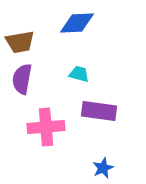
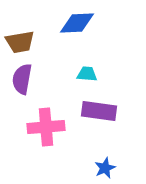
cyan trapezoid: moved 8 px right; rotated 10 degrees counterclockwise
blue star: moved 2 px right
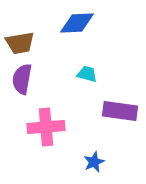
brown trapezoid: moved 1 px down
cyan trapezoid: rotated 10 degrees clockwise
purple rectangle: moved 21 px right
blue star: moved 11 px left, 6 px up
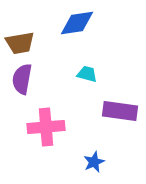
blue diamond: rotated 6 degrees counterclockwise
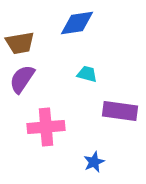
purple semicircle: rotated 24 degrees clockwise
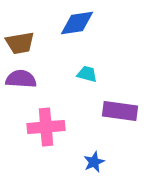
purple semicircle: moved 1 px left; rotated 60 degrees clockwise
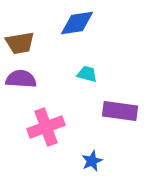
pink cross: rotated 15 degrees counterclockwise
blue star: moved 2 px left, 1 px up
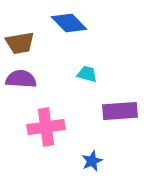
blue diamond: moved 8 px left; rotated 54 degrees clockwise
purple rectangle: rotated 12 degrees counterclockwise
pink cross: rotated 12 degrees clockwise
